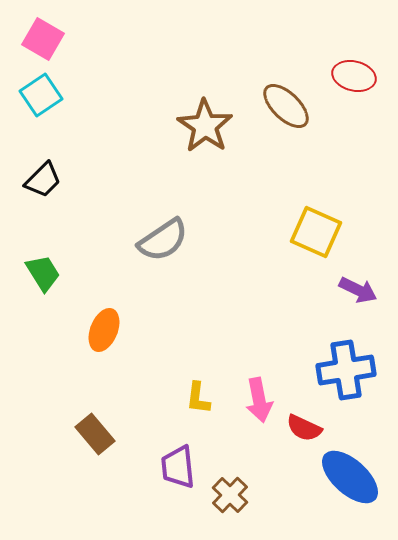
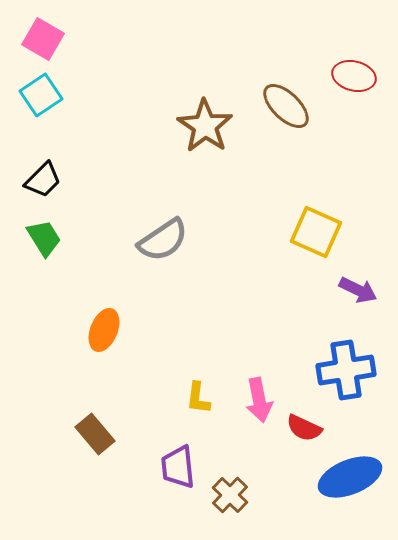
green trapezoid: moved 1 px right, 35 px up
blue ellipse: rotated 64 degrees counterclockwise
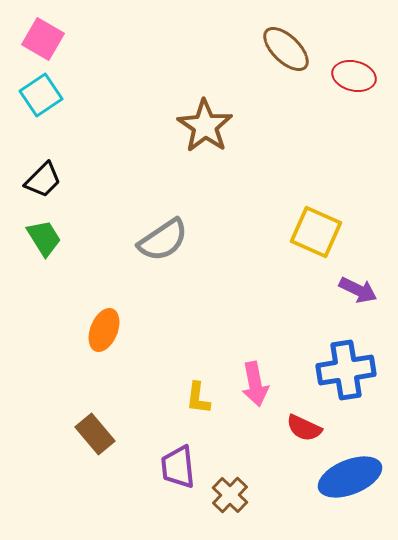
brown ellipse: moved 57 px up
pink arrow: moved 4 px left, 16 px up
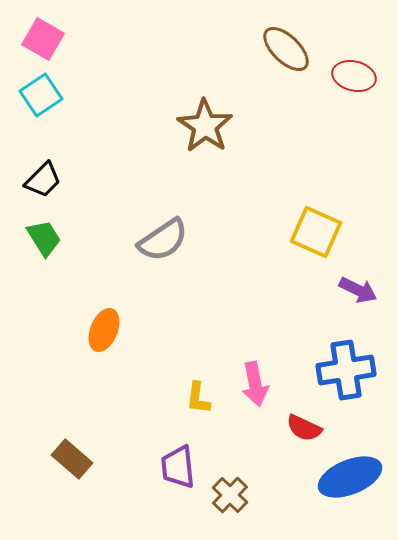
brown rectangle: moved 23 px left, 25 px down; rotated 9 degrees counterclockwise
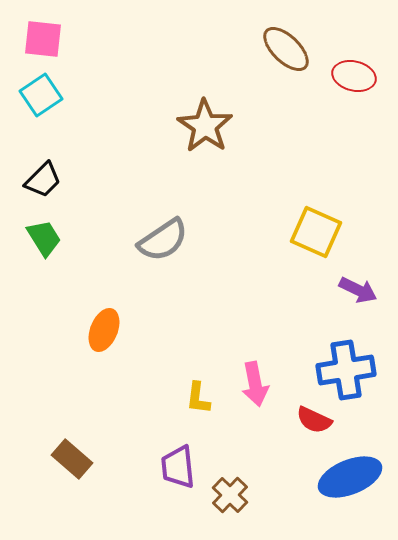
pink square: rotated 24 degrees counterclockwise
red semicircle: moved 10 px right, 8 px up
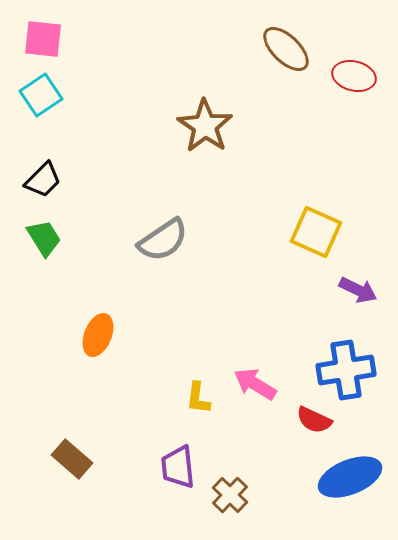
orange ellipse: moved 6 px left, 5 px down
pink arrow: rotated 132 degrees clockwise
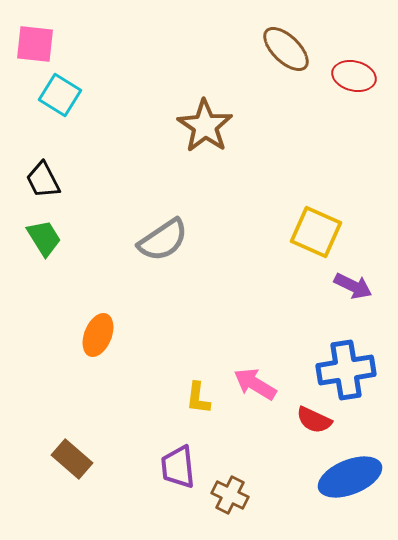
pink square: moved 8 px left, 5 px down
cyan square: moved 19 px right; rotated 24 degrees counterclockwise
black trapezoid: rotated 108 degrees clockwise
purple arrow: moved 5 px left, 4 px up
brown cross: rotated 18 degrees counterclockwise
